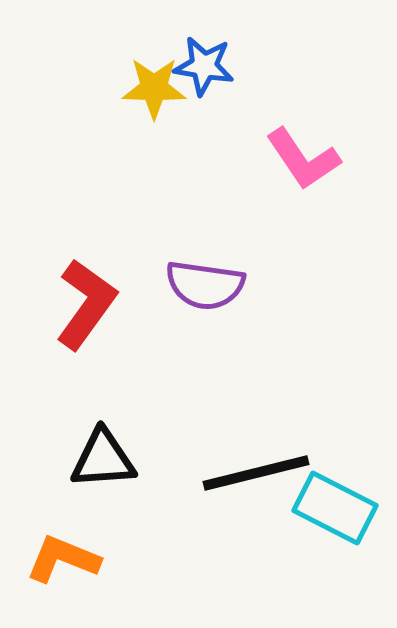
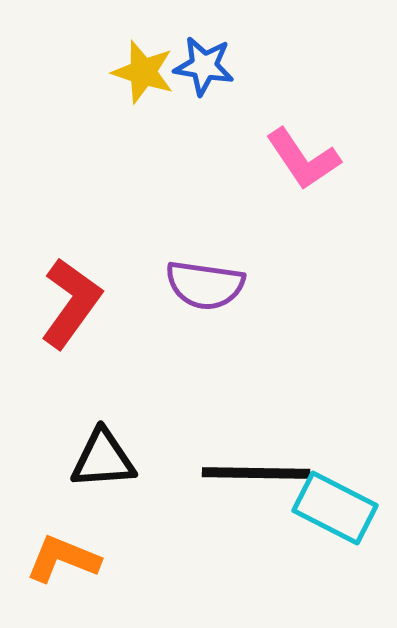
yellow star: moved 11 px left, 16 px up; rotated 16 degrees clockwise
red L-shape: moved 15 px left, 1 px up
black line: rotated 15 degrees clockwise
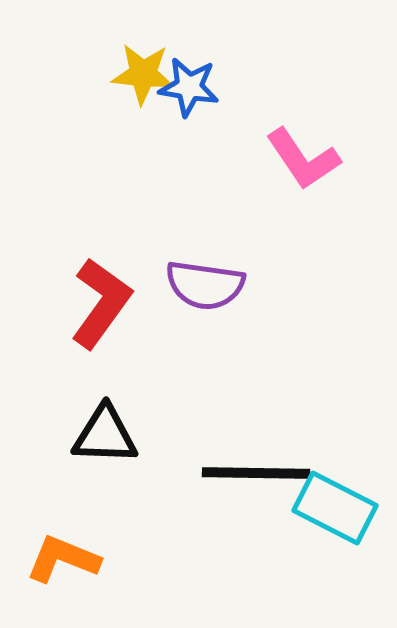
blue star: moved 15 px left, 21 px down
yellow star: moved 2 px down; rotated 12 degrees counterclockwise
red L-shape: moved 30 px right
black triangle: moved 2 px right, 24 px up; rotated 6 degrees clockwise
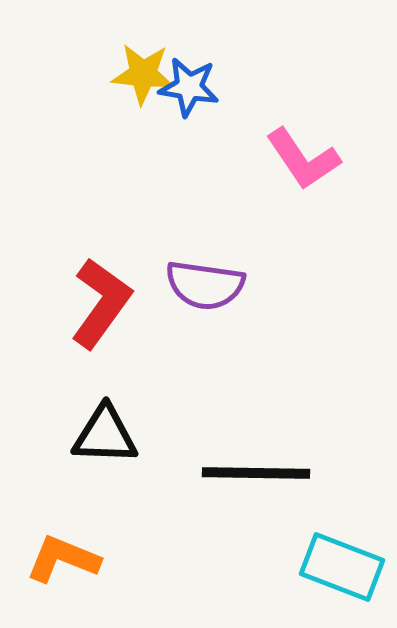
cyan rectangle: moved 7 px right, 59 px down; rotated 6 degrees counterclockwise
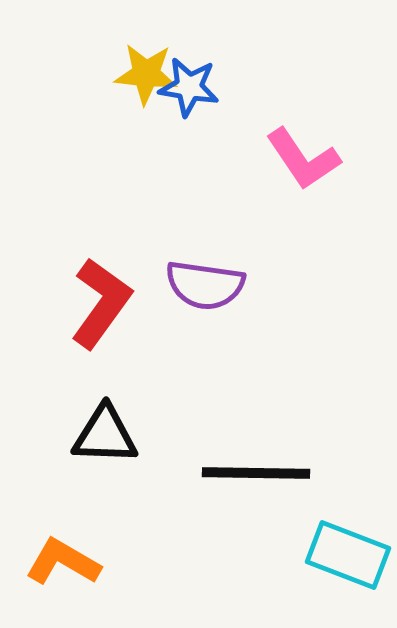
yellow star: moved 3 px right
orange L-shape: moved 3 px down; rotated 8 degrees clockwise
cyan rectangle: moved 6 px right, 12 px up
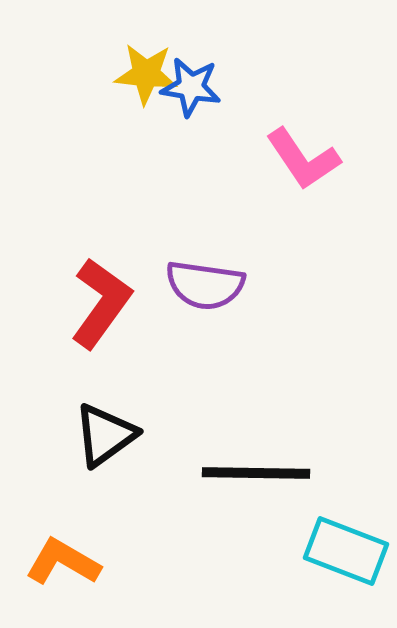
blue star: moved 2 px right
black triangle: rotated 38 degrees counterclockwise
cyan rectangle: moved 2 px left, 4 px up
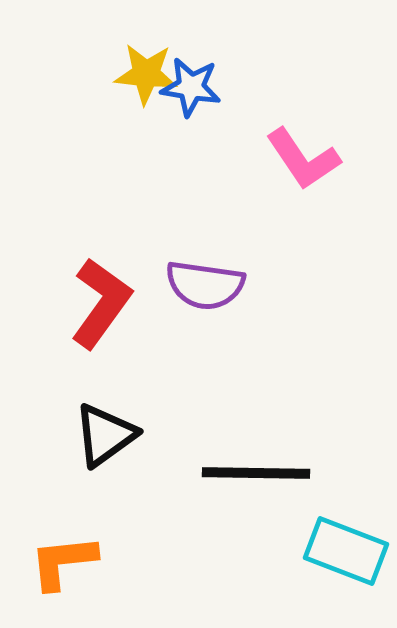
orange L-shape: rotated 36 degrees counterclockwise
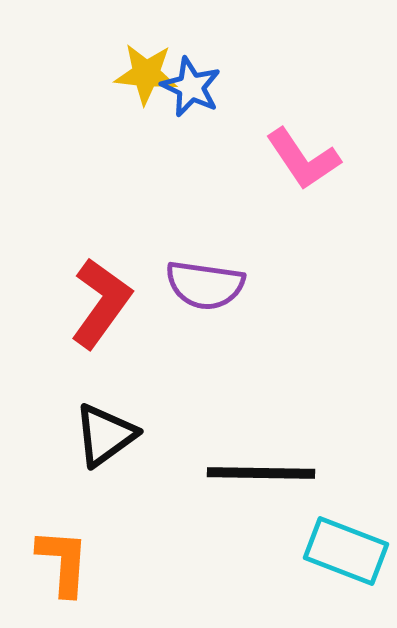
blue star: rotated 16 degrees clockwise
black line: moved 5 px right
orange L-shape: rotated 100 degrees clockwise
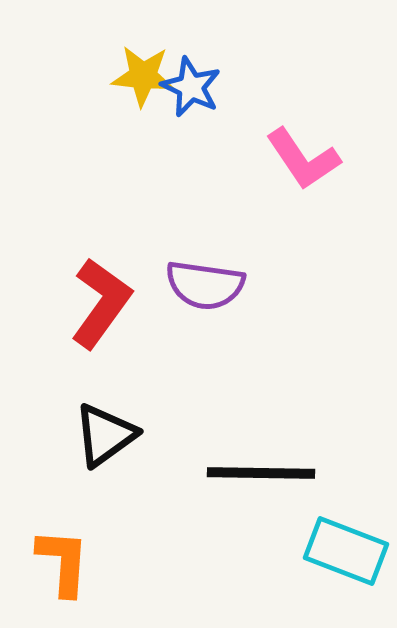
yellow star: moved 3 px left, 2 px down
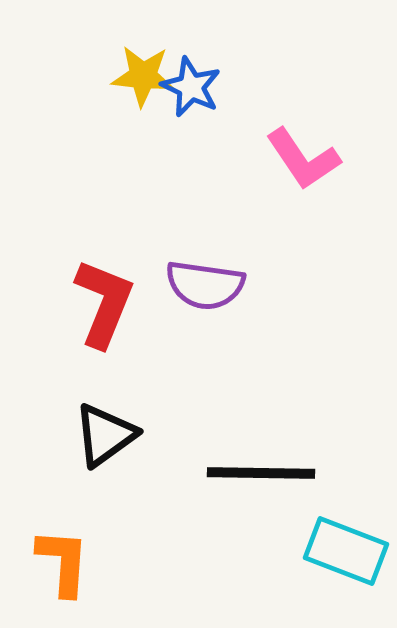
red L-shape: moved 3 px right; rotated 14 degrees counterclockwise
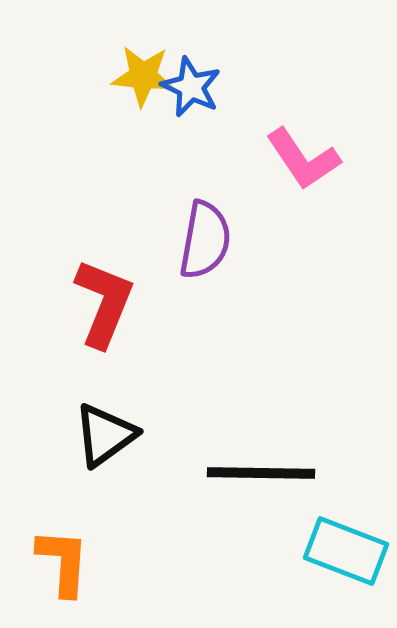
purple semicircle: moved 45 px up; rotated 88 degrees counterclockwise
